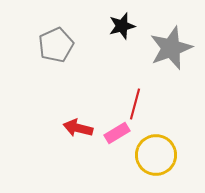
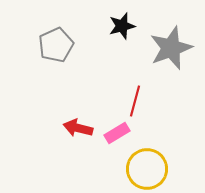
red line: moved 3 px up
yellow circle: moved 9 px left, 14 px down
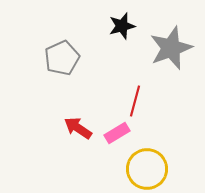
gray pentagon: moved 6 px right, 13 px down
red arrow: rotated 20 degrees clockwise
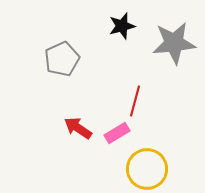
gray star: moved 3 px right, 5 px up; rotated 15 degrees clockwise
gray pentagon: moved 1 px down
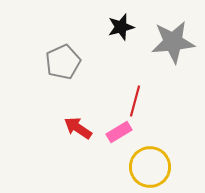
black star: moved 1 px left, 1 px down
gray star: moved 1 px left, 1 px up
gray pentagon: moved 1 px right, 3 px down
pink rectangle: moved 2 px right, 1 px up
yellow circle: moved 3 px right, 2 px up
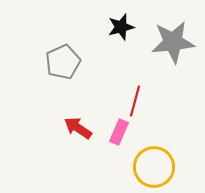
pink rectangle: rotated 35 degrees counterclockwise
yellow circle: moved 4 px right
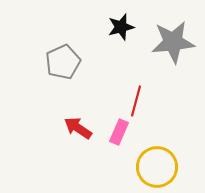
red line: moved 1 px right
yellow circle: moved 3 px right
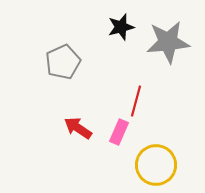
gray star: moved 5 px left
yellow circle: moved 1 px left, 2 px up
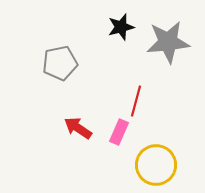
gray pentagon: moved 3 px left, 1 px down; rotated 12 degrees clockwise
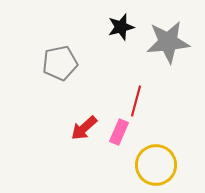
red arrow: moved 6 px right; rotated 76 degrees counterclockwise
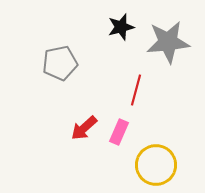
red line: moved 11 px up
